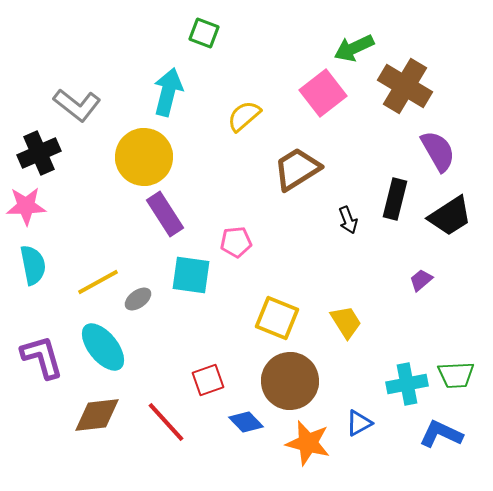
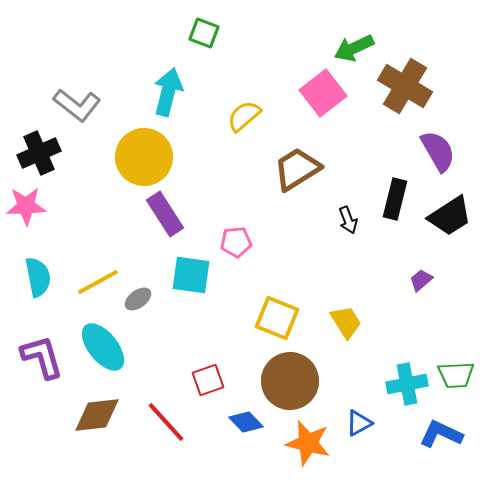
cyan semicircle: moved 5 px right, 12 px down
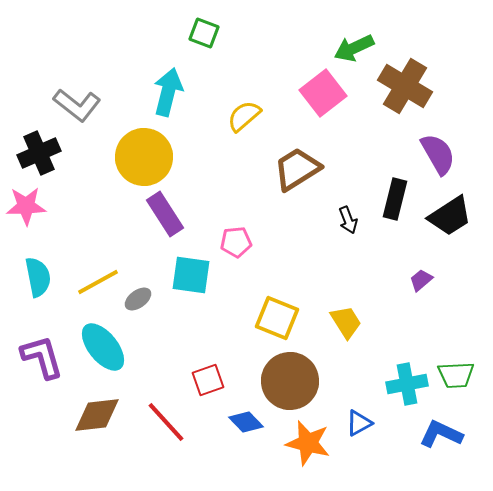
purple semicircle: moved 3 px down
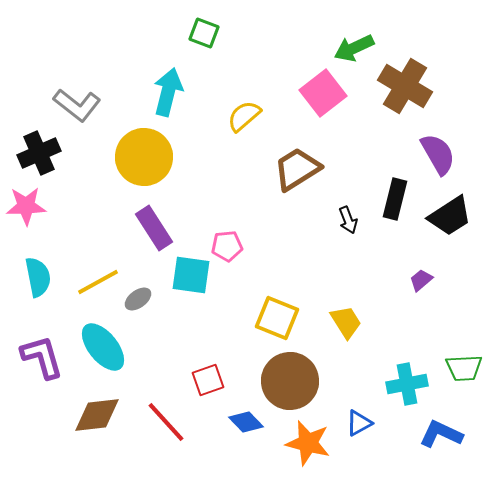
purple rectangle: moved 11 px left, 14 px down
pink pentagon: moved 9 px left, 4 px down
green trapezoid: moved 8 px right, 7 px up
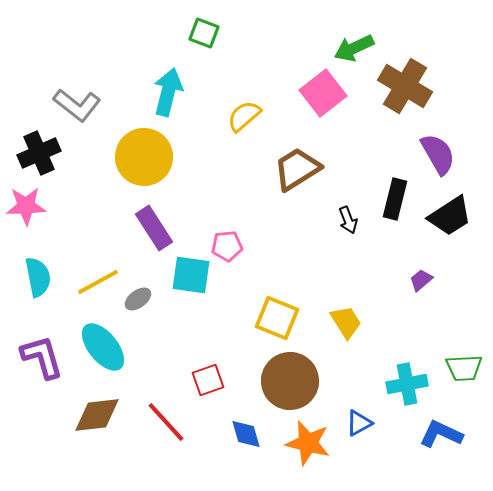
blue diamond: moved 12 px down; rotated 28 degrees clockwise
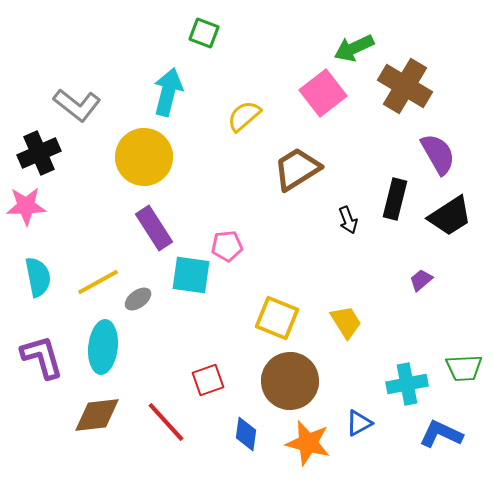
cyan ellipse: rotated 45 degrees clockwise
blue diamond: rotated 24 degrees clockwise
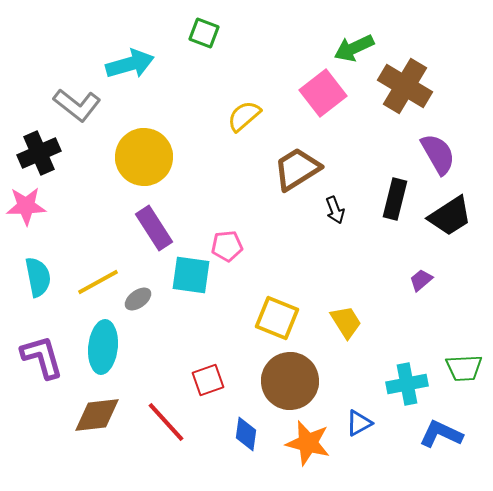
cyan arrow: moved 38 px left, 28 px up; rotated 60 degrees clockwise
black arrow: moved 13 px left, 10 px up
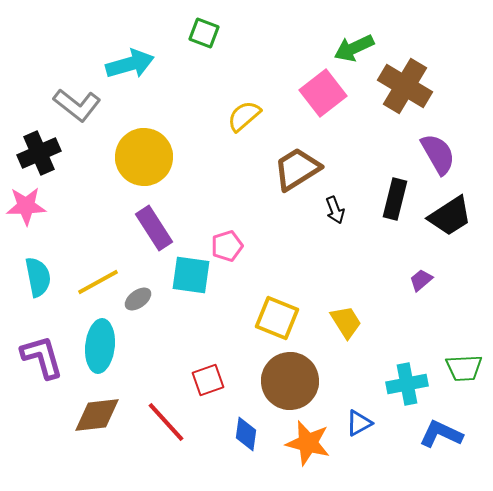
pink pentagon: rotated 12 degrees counterclockwise
cyan ellipse: moved 3 px left, 1 px up
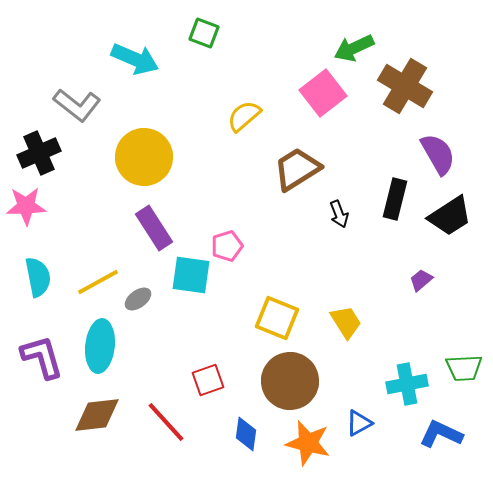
cyan arrow: moved 5 px right, 5 px up; rotated 39 degrees clockwise
black arrow: moved 4 px right, 4 px down
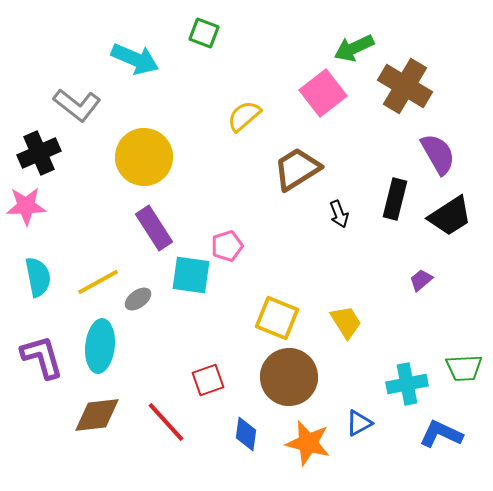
brown circle: moved 1 px left, 4 px up
